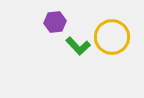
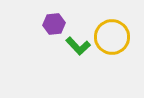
purple hexagon: moved 1 px left, 2 px down
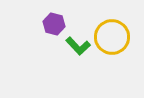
purple hexagon: rotated 20 degrees clockwise
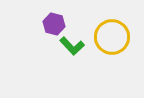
green L-shape: moved 6 px left
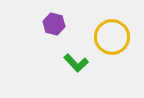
green L-shape: moved 4 px right, 17 px down
